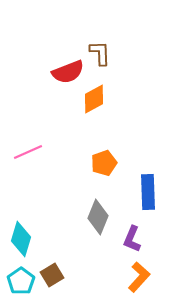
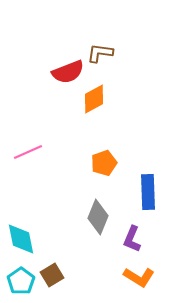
brown L-shape: rotated 80 degrees counterclockwise
cyan diamond: rotated 28 degrees counterclockwise
orange L-shape: rotated 80 degrees clockwise
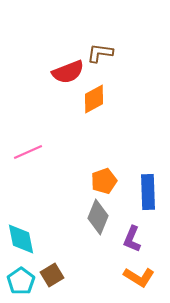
orange pentagon: moved 18 px down
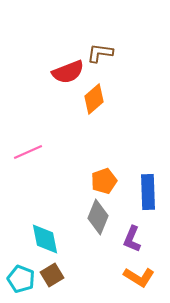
orange diamond: rotated 12 degrees counterclockwise
cyan diamond: moved 24 px right
cyan pentagon: moved 2 px up; rotated 16 degrees counterclockwise
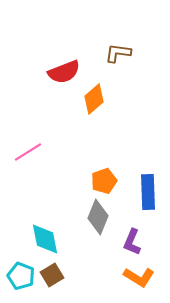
brown L-shape: moved 18 px right
red semicircle: moved 4 px left
pink line: rotated 8 degrees counterclockwise
purple L-shape: moved 3 px down
cyan pentagon: moved 3 px up
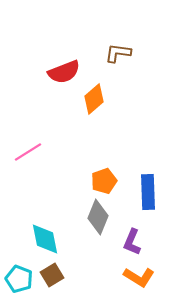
cyan pentagon: moved 2 px left, 3 px down
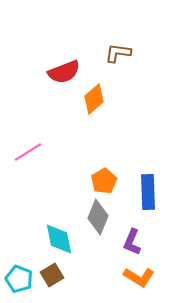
orange pentagon: rotated 10 degrees counterclockwise
cyan diamond: moved 14 px right
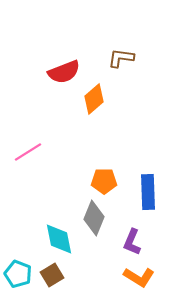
brown L-shape: moved 3 px right, 5 px down
orange pentagon: rotated 30 degrees clockwise
gray diamond: moved 4 px left, 1 px down
cyan pentagon: moved 1 px left, 5 px up
